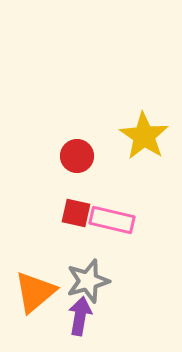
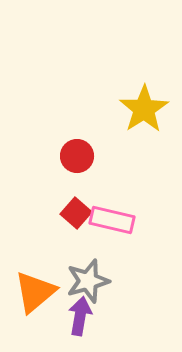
yellow star: moved 27 px up; rotated 6 degrees clockwise
red square: rotated 28 degrees clockwise
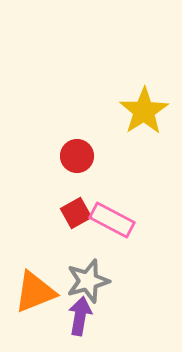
yellow star: moved 2 px down
red square: rotated 20 degrees clockwise
pink rectangle: rotated 15 degrees clockwise
orange triangle: rotated 18 degrees clockwise
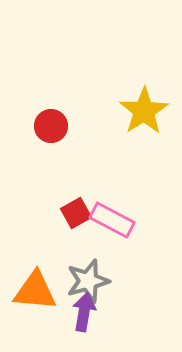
red circle: moved 26 px left, 30 px up
orange triangle: moved 1 px up; rotated 27 degrees clockwise
purple arrow: moved 4 px right, 4 px up
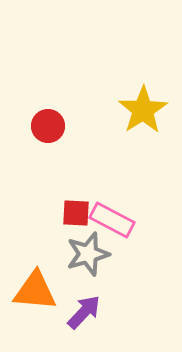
yellow star: moved 1 px left, 1 px up
red circle: moved 3 px left
red square: rotated 32 degrees clockwise
gray star: moved 27 px up
purple arrow: rotated 33 degrees clockwise
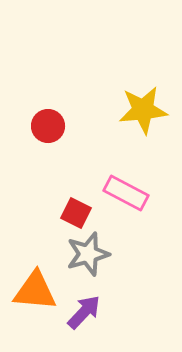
yellow star: rotated 27 degrees clockwise
red square: rotated 24 degrees clockwise
pink rectangle: moved 14 px right, 27 px up
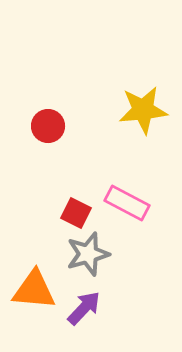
pink rectangle: moved 1 px right, 10 px down
orange triangle: moved 1 px left, 1 px up
purple arrow: moved 4 px up
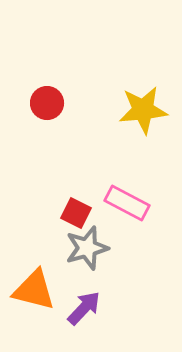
red circle: moved 1 px left, 23 px up
gray star: moved 1 px left, 6 px up
orange triangle: rotated 9 degrees clockwise
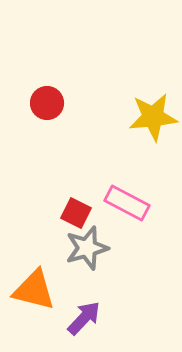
yellow star: moved 10 px right, 7 px down
purple arrow: moved 10 px down
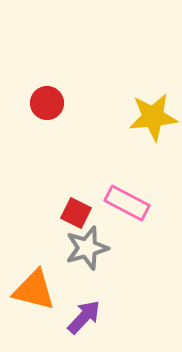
purple arrow: moved 1 px up
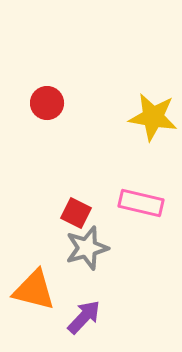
yellow star: rotated 15 degrees clockwise
pink rectangle: moved 14 px right; rotated 15 degrees counterclockwise
